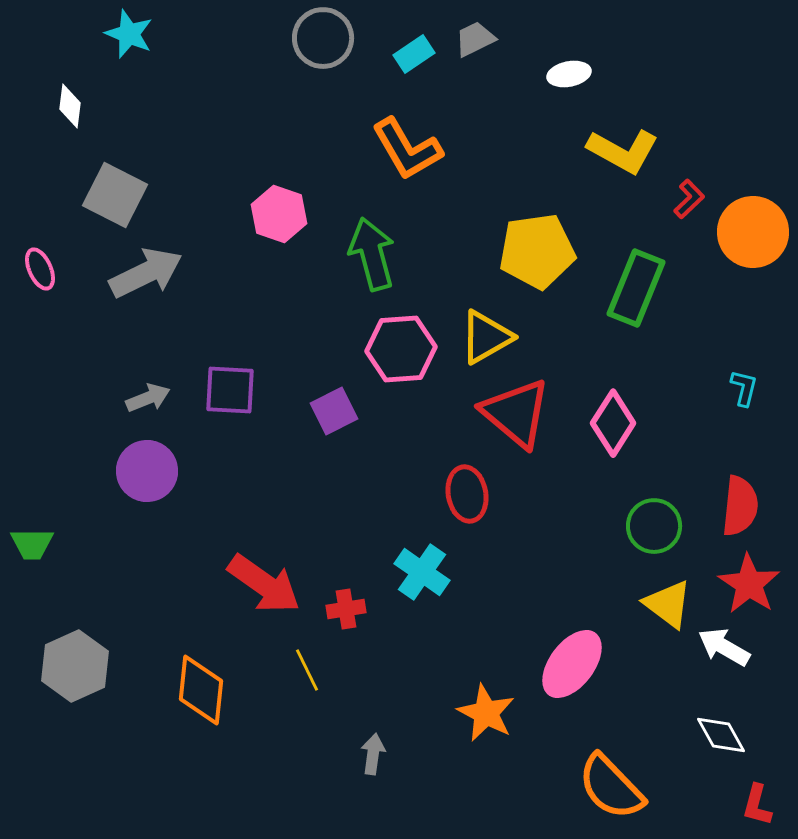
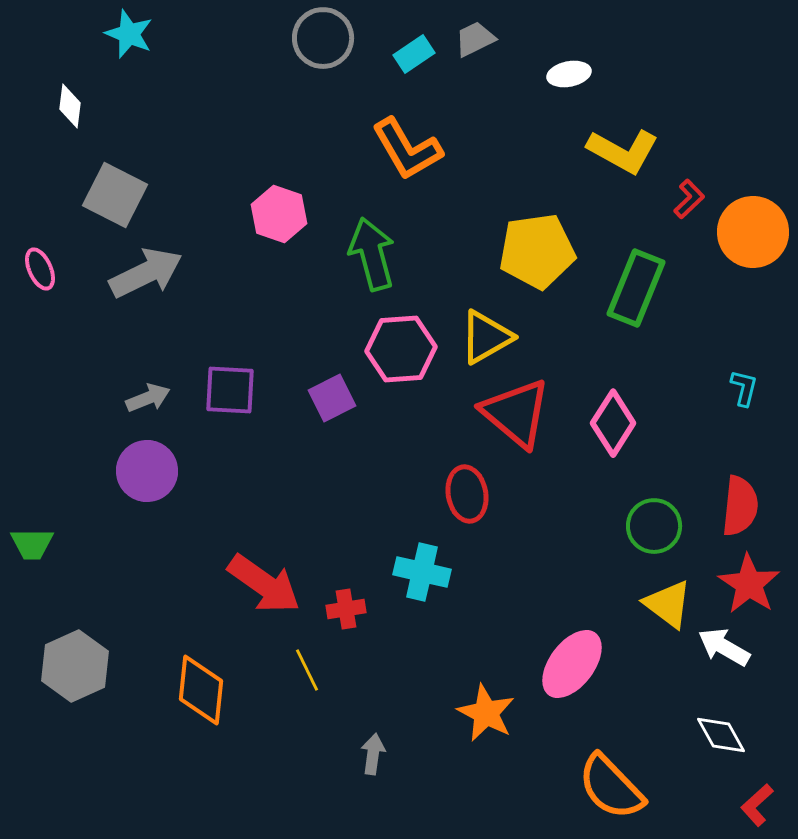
purple square at (334, 411): moved 2 px left, 13 px up
cyan cross at (422, 572): rotated 22 degrees counterclockwise
red L-shape at (757, 805): rotated 33 degrees clockwise
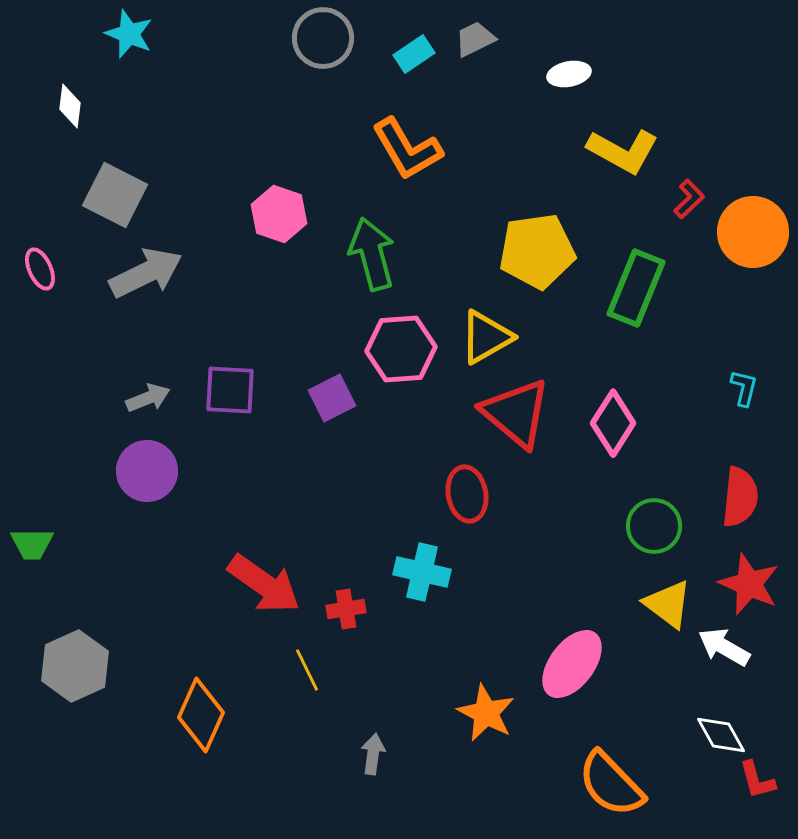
red semicircle at (740, 506): moved 9 px up
red star at (749, 584): rotated 10 degrees counterclockwise
orange diamond at (201, 690): moved 25 px down; rotated 18 degrees clockwise
orange semicircle at (611, 787): moved 3 px up
red L-shape at (757, 805): moved 25 px up; rotated 63 degrees counterclockwise
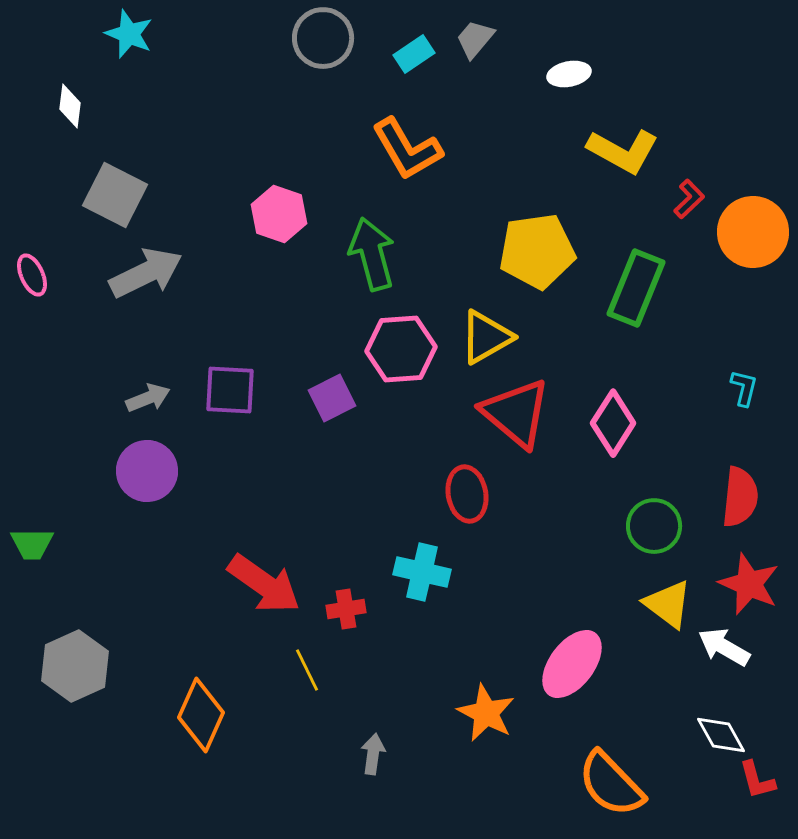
gray trapezoid at (475, 39): rotated 24 degrees counterclockwise
pink ellipse at (40, 269): moved 8 px left, 6 px down
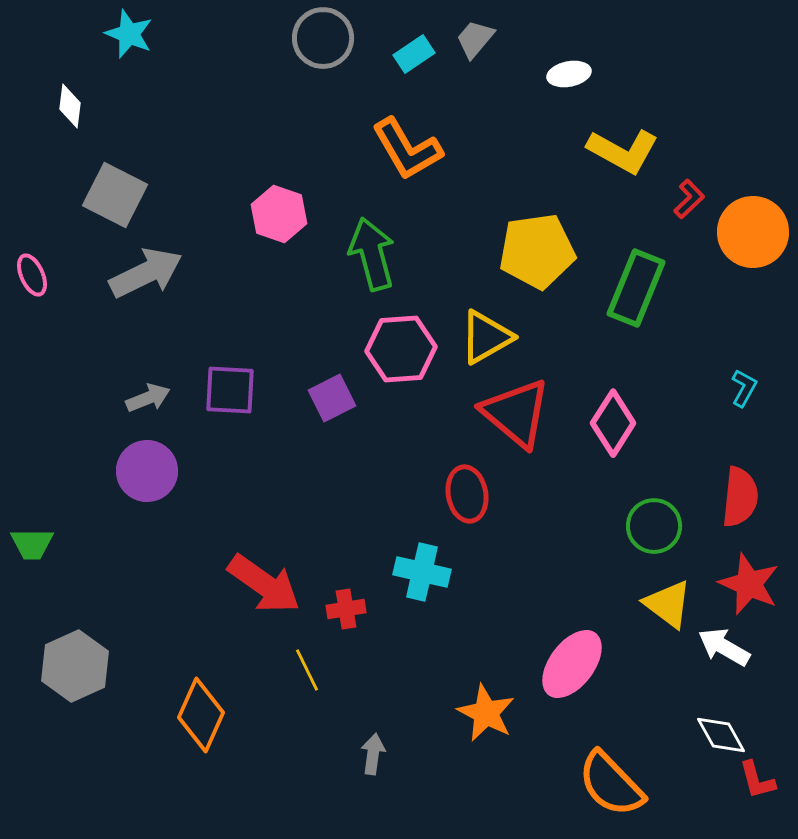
cyan L-shape at (744, 388): rotated 15 degrees clockwise
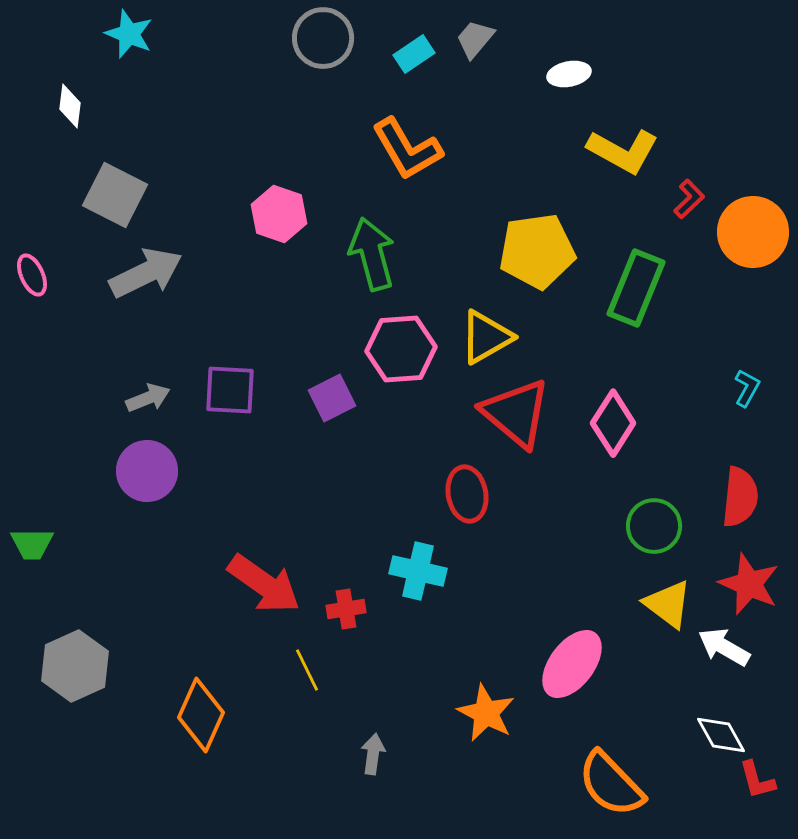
cyan L-shape at (744, 388): moved 3 px right
cyan cross at (422, 572): moved 4 px left, 1 px up
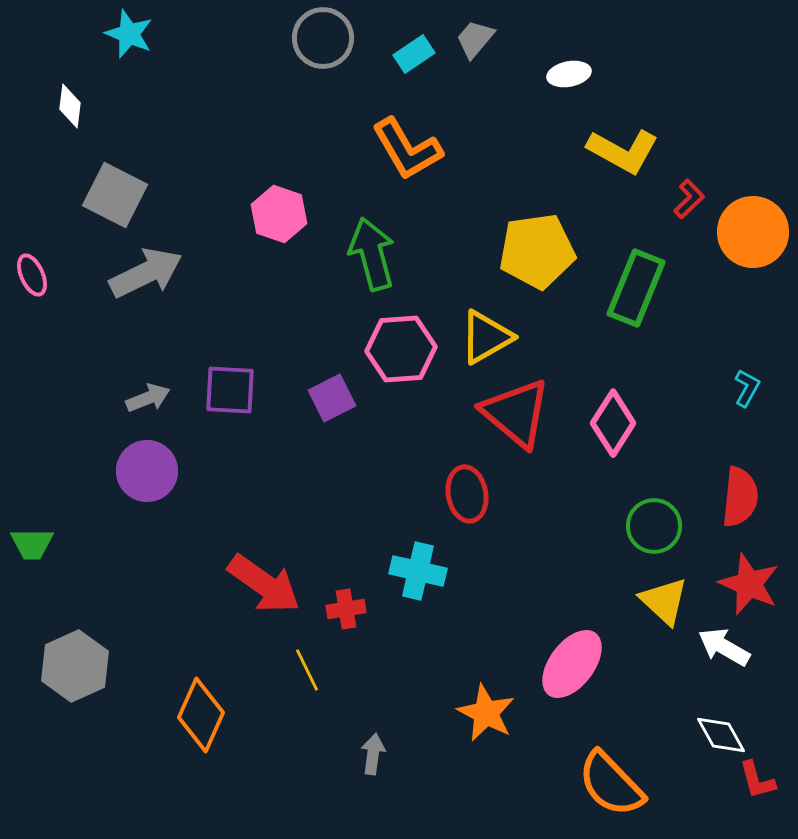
yellow triangle at (668, 604): moved 4 px left, 3 px up; rotated 6 degrees clockwise
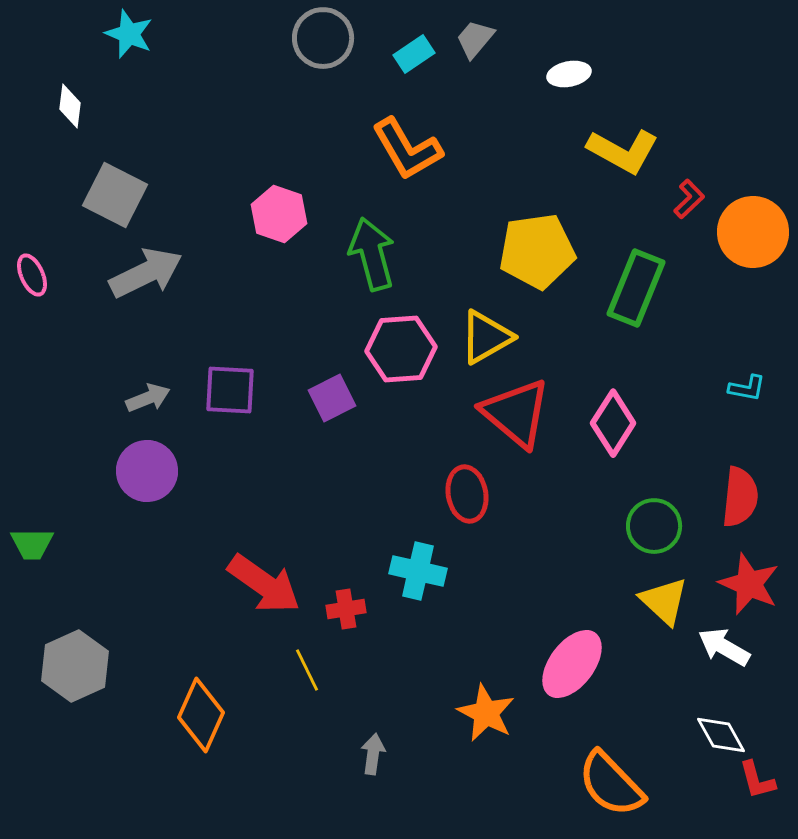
cyan L-shape at (747, 388): rotated 72 degrees clockwise
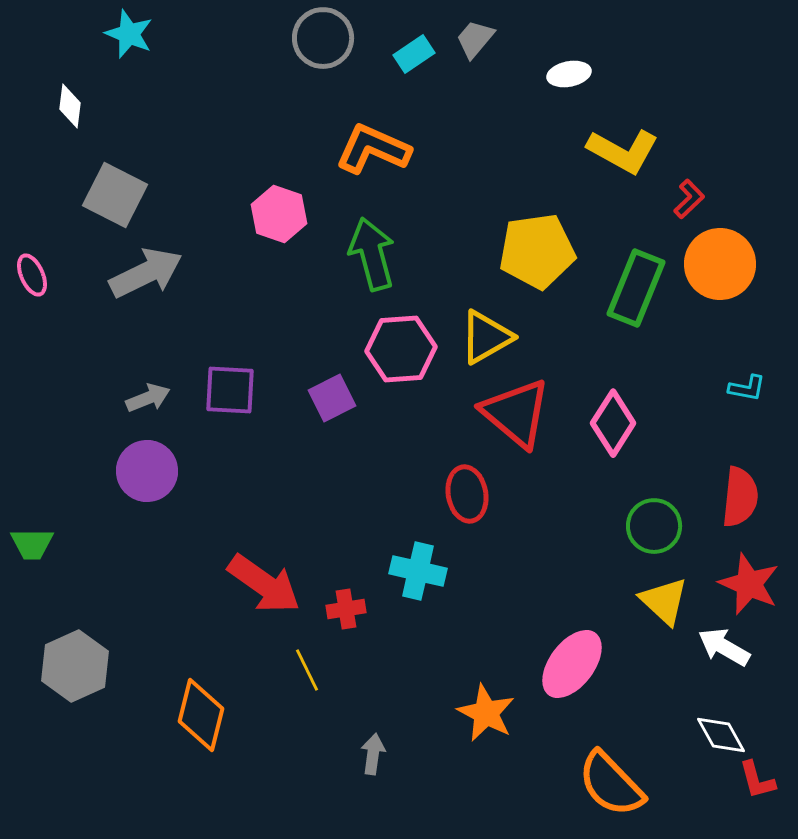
orange L-shape at (407, 149): moved 34 px left; rotated 144 degrees clockwise
orange circle at (753, 232): moved 33 px left, 32 px down
orange diamond at (201, 715): rotated 10 degrees counterclockwise
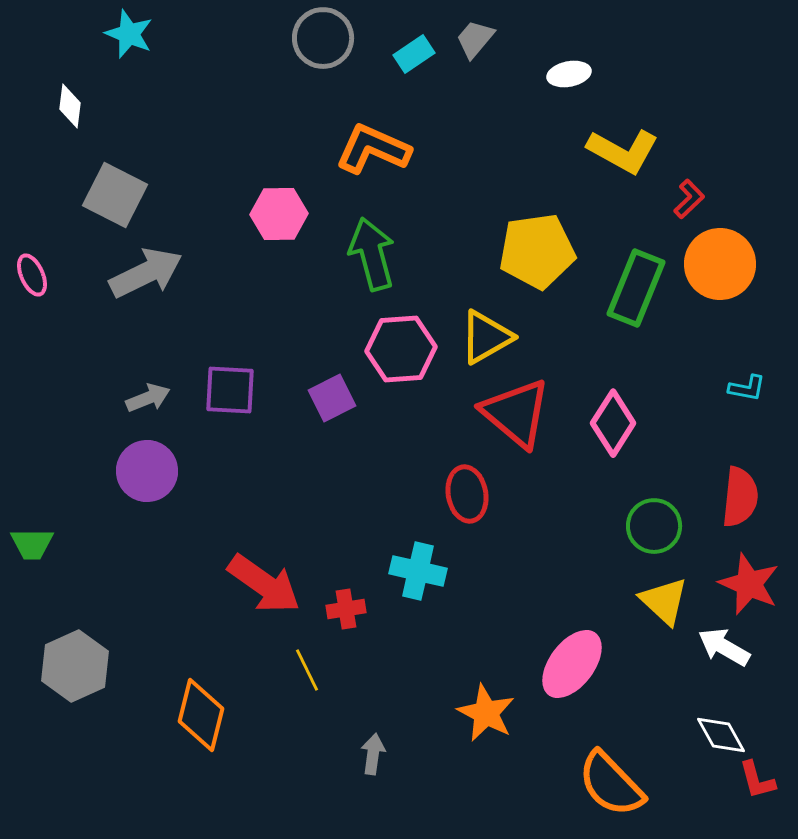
pink hexagon at (279, 214): rotated 20 degrees counterclockwise
